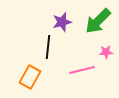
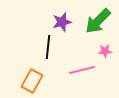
pink star: moved 1 px left, 1 px up
orange rectangle: moved 2 px right, 4 px down
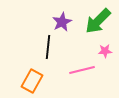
purple star: rotated 12 degrees counterclockwise
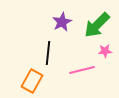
green arrow: moved 1 px left, 4 px down
black line: moved 6 px down
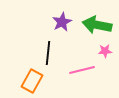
green arrow: rotated 56 degrees clockwise
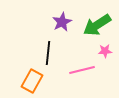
green arrow: rotated 44 degrees counterclockwise
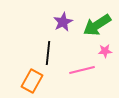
purple star: moved 1 px right
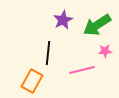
purple star: moved 2 px up
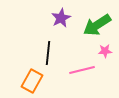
purple star: moved 2 px left, 2 px up
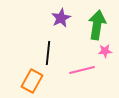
green arrow: rotated 132 degrees clockwise
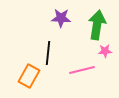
purple star: rotated 30 degrees clockwise
orange rectangle: moved 3 px left, 5 px up
